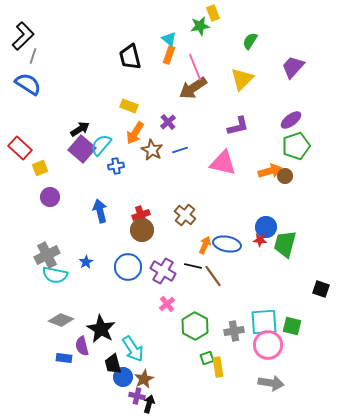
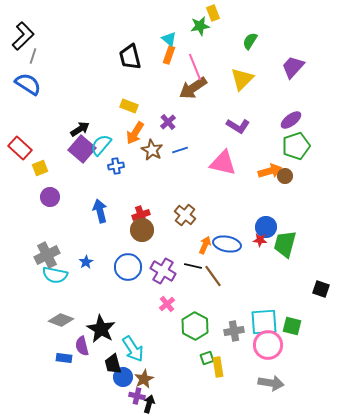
purple L-shape at (238, 126): rotated 45 degrees clockwise
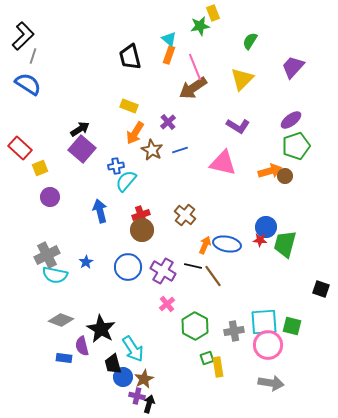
cyan semicircle at (101, 145): moved 25 px right, 36 px down
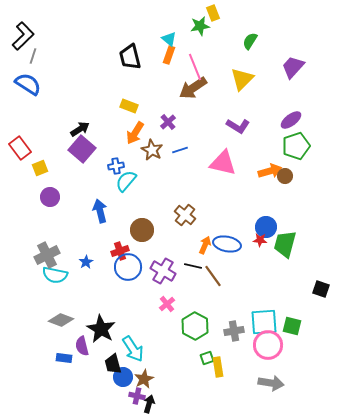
red rectangle at (20, 148): rotated 10 degrees clockwise
red cross at (141, 215): moved 21 px left, 36 px down
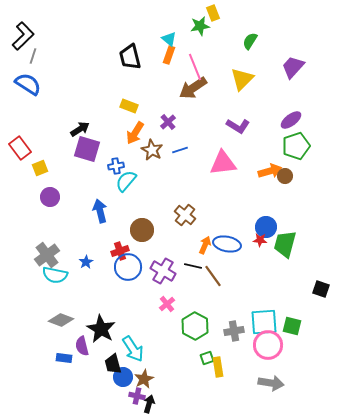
purple square at (82, 149): moved 5 px right; rotated 24 degrees counterclockwise
pink triangle at (223, 163): rotated 20 degrees counterclockwise
gray cross at (47, 255): rotated 10 degrees counterclockwise
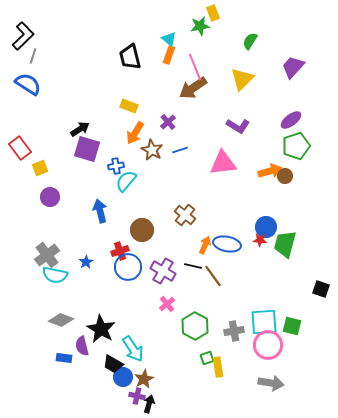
black trapezoid at (113, 364): rotated 45 degrees counterclockwise
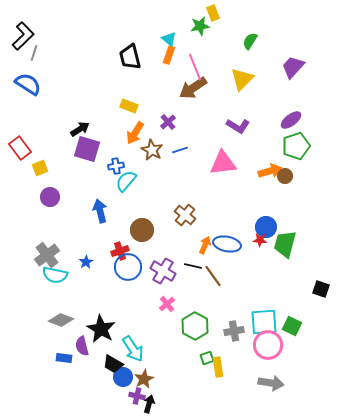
gray line at (33, 56): moved 1 px right, 3 px up
green square at (292, 326): rotated 12 degrees clockwise
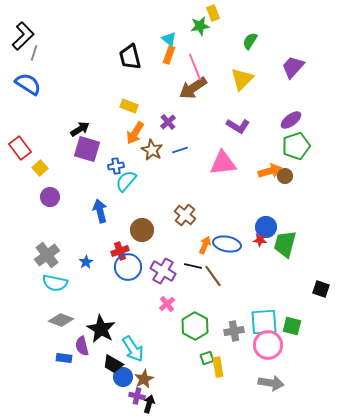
yellow square at (40, 168): rotated 21 degrees counterclockwise
cyan semicircle at (55, 275): moved 8 px down
green square at (292, 326): rotated 12 degrees counterclockwise
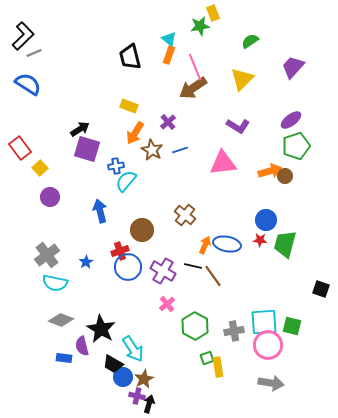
green semicircle at (250, 41): rotated 24 degrees clockwise
gray line at (34, 53): rotated 49 degrees clockwise
blue circle at (266, 227): moved 7 px up
